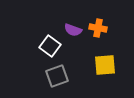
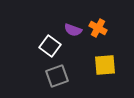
orange cross: rotated 18 degrees clockwise
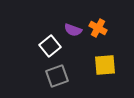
white square: rotated 15 degrees clockwise
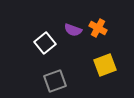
white square: moved 5 px left, 3 px up
yellow square: rotated 15 degrees counterclockwise
gray square: moved 2 px left, 5 px down
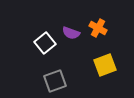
purple semicircle: moved 2 px left, 3 px down
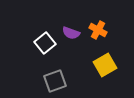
orange cross: moved 2 px down
yellow square: rotated 10 degrees counterclockwise
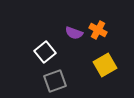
purple semicircle: moved 3 px right
white square: moved 9 px down
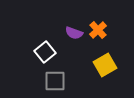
orange cross: rotated 18 degrees clockwise
gray square: rotated 20 degrees clockwise
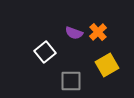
orange cross: moved 2 px down
yellow square: moved 2 px right
gray square: moved 16 px right
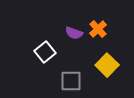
orange cross: moved 3 px up
yellow square: rotated 15 degrees counterclockwise
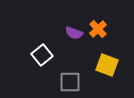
white square: moved 3 px left, 3 px down
yellow square: rotated 25 degrees counterclockwise
gray square: moved 1 px left, 1 px down
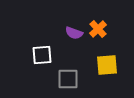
white square: rotated 35 degrees clockwise
yellow square: rotated 25 degrees counterclockwise
gray square: moved 2 px left, 3 px up
